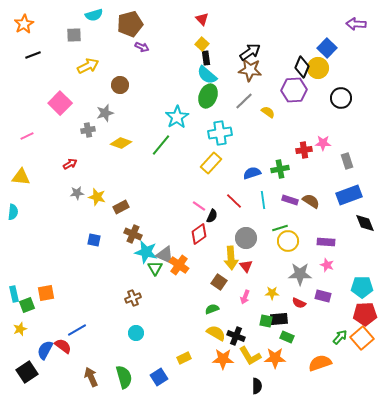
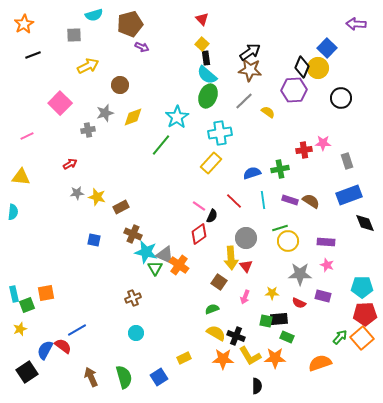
yellow diamond at (121, 143): moved 12 px right, 26 px up; rotated 40 degrees counterclockwise
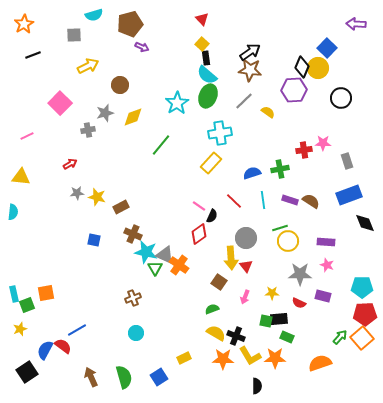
cyan star at (177, 117): moved 14 px up
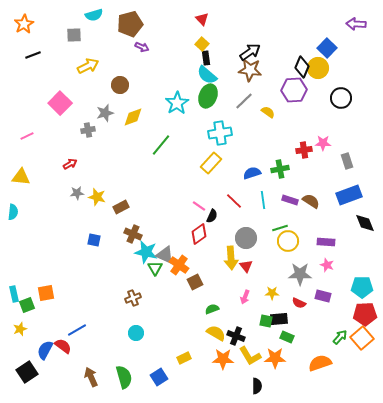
brown square at (219, 282): moved 24 px left; rotated 28 degrees clockwise
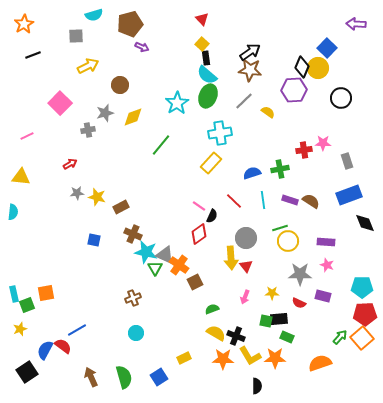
gray square at (74, 35): moved 2 px right, 1 px down
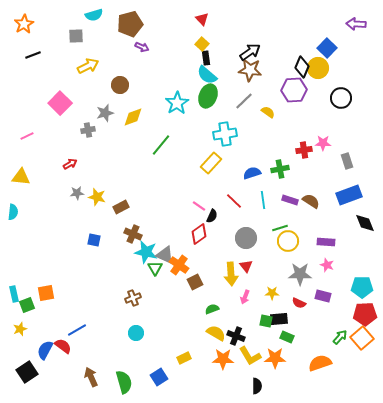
cyan cross at (220, 133): moved 5 px right, 1 px down
yellow arrow at (231, 258): moved 16 px down
green semicircle at (124, 377): moved 5 px down
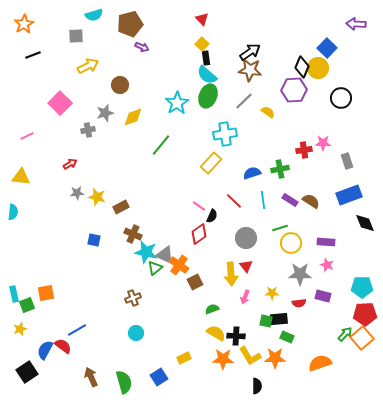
purple rectangle at (290, 200): rotated 14 degrees clockwise
yellow circle at (288, 241): moved 3 px right, 2 px down
green triangle at (155, 268): rotated 21 degrees clockwise
red semicircle at (299, 303): rotated 32 degrees counterclockwise
black cross at (236, 336): rotated 18 degrees counterclockwise
green arrow at (340, 337): moved 5 px right, 3 px up
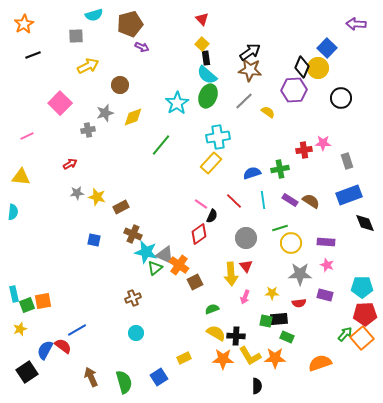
cyan cross at (225, 134): moved 7 px left, 3 px down
pink line at (199, 206): moved 2 px right, 2 px up
orange square at (46, 293): moved 3 px left, 8 px down
purple rectangle at (323, 296): moved 2 px right, 1 px up
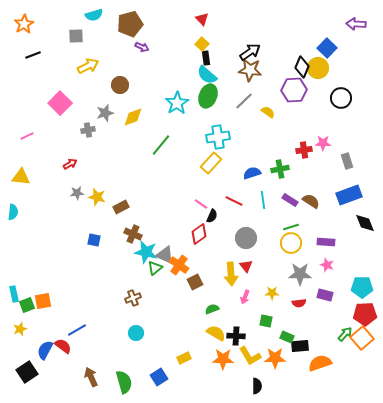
red line at (234, 201): rotated 18 degrees counterclockwise
green line at (280, 228): moved 11 px right, 1 px up
black rectangle at (279, 319): moved 21 px right, 27 px down
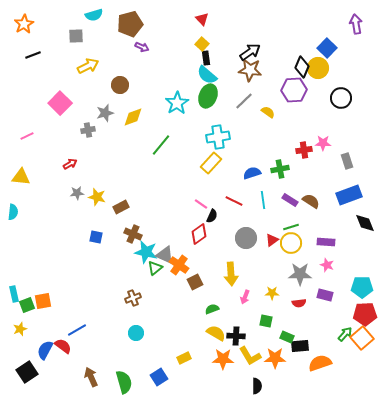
purple arrow at (356, 24): rotated 78 degrees clockwise
blue square at (94, 240): moved 2 px right, 3 px up
red triangle at (246, 266): moved 26 px right, 26 px up; rotated 32 degrees clockwise
